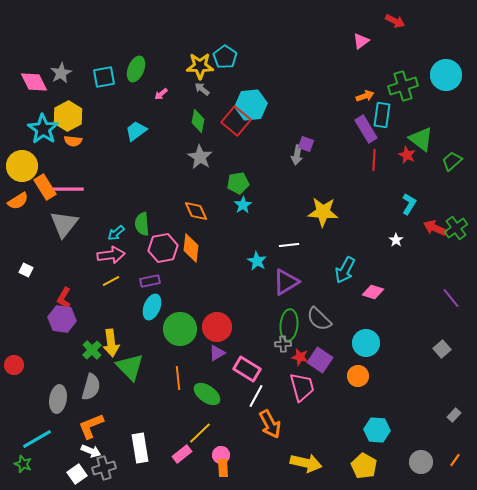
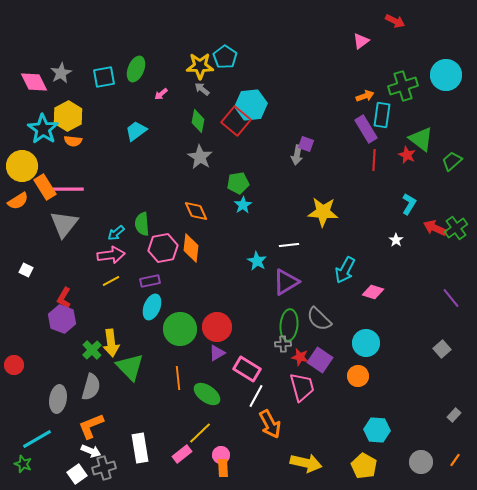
purple hexagon at (62, 319): rotated 12 degrees clockwise
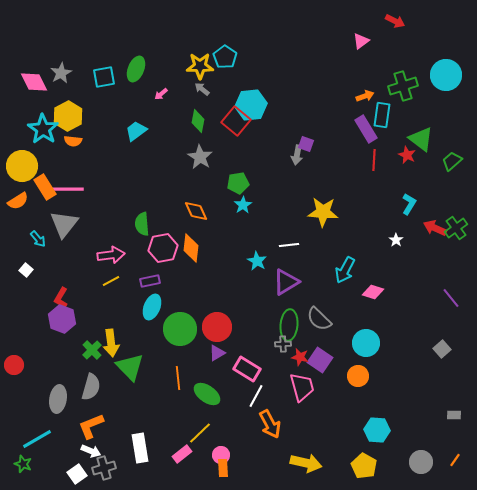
cyan arrow at (116, 233): moved 78 px left, 6 px down; rotated 90 degrees counterclockwise
white square at (26, 270): rotated 16 degrees clockwise
red L-shape at (64, 298): moved 3 px left
gray rectangle at (454, 415): rotated 48 degrees clockwise
